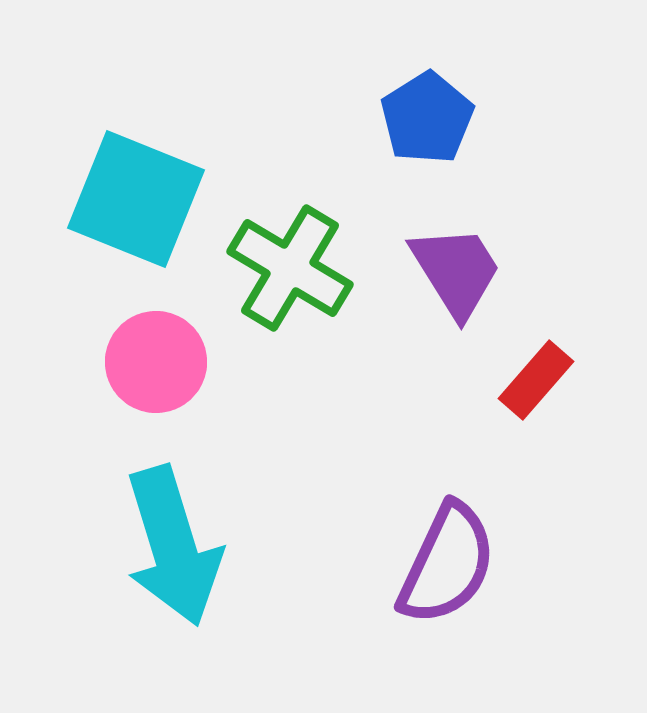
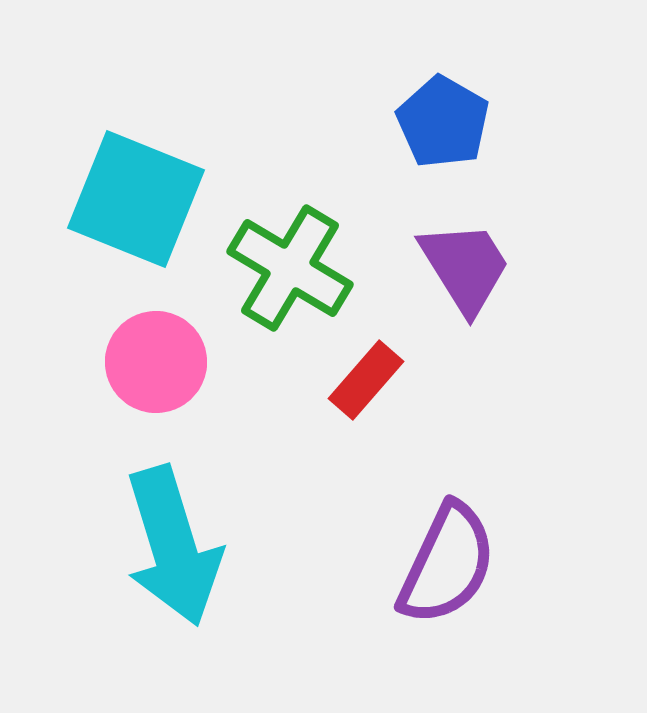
blue pentagon: moved 16 px right, 4 px down; rotated 10 degrees counterclockwise
purple trapezoid: moved 9 px right, 4 px up
red rectangle: moved 170 px left
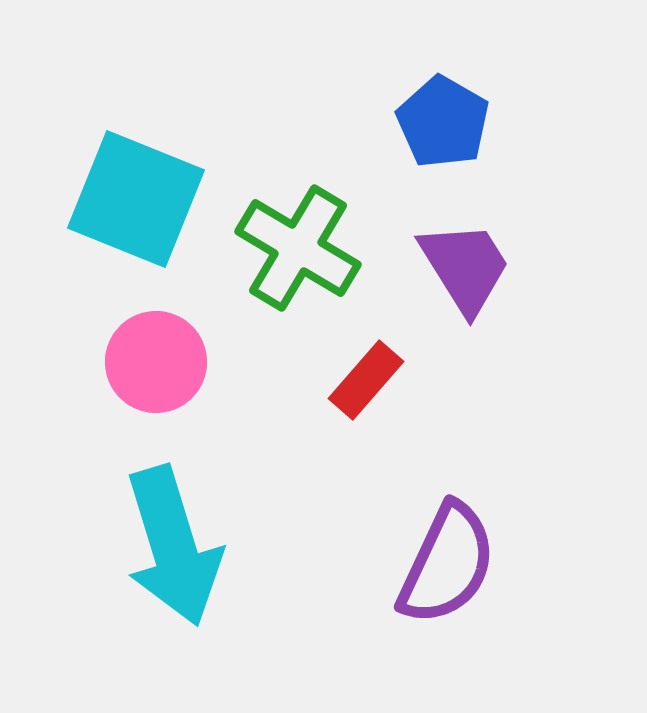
green cross: moved 8 px right, 20 px up
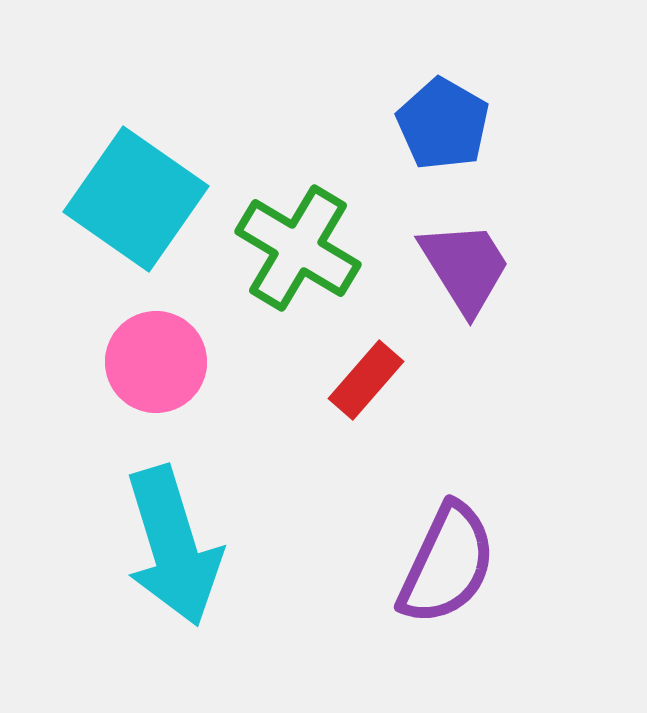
blue pentagon: moved 2 px down
cyan square: rotated 13 degrees clockwise
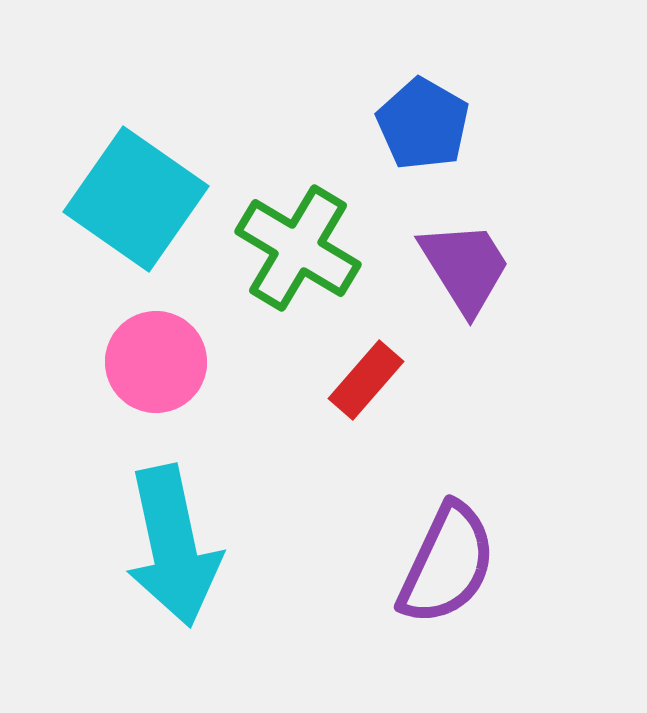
blue pentagon: moved 20 px left
cyan arrow: rotated 5 degrees clockwise
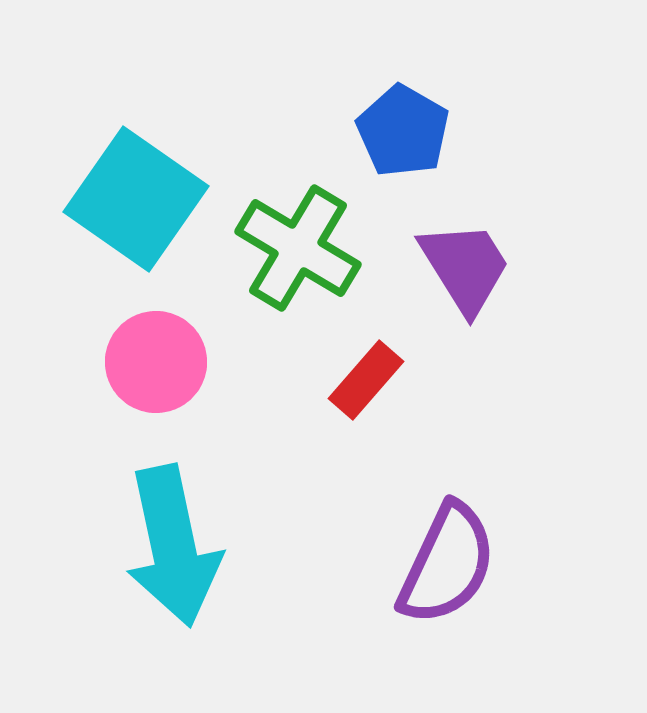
blue pentagon: moved 20 px left, 7 px down
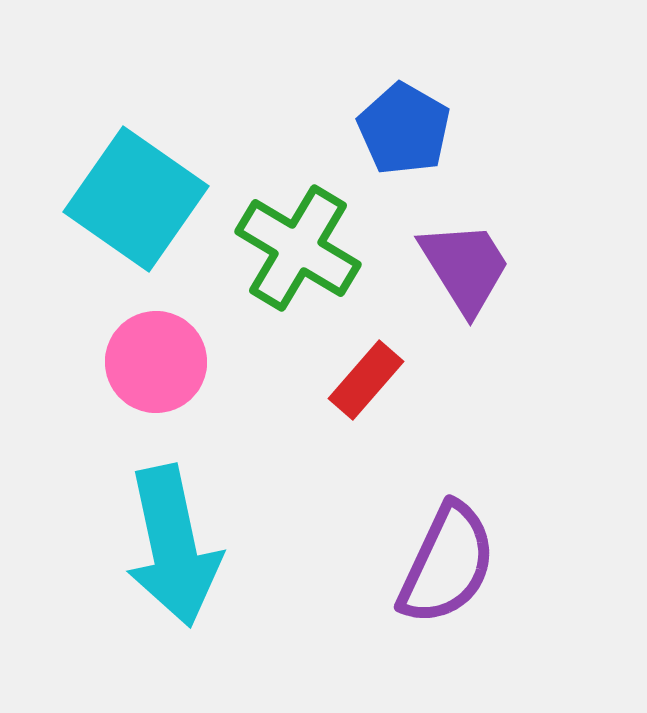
blue pentagon: moved 1 px right, 2 px up
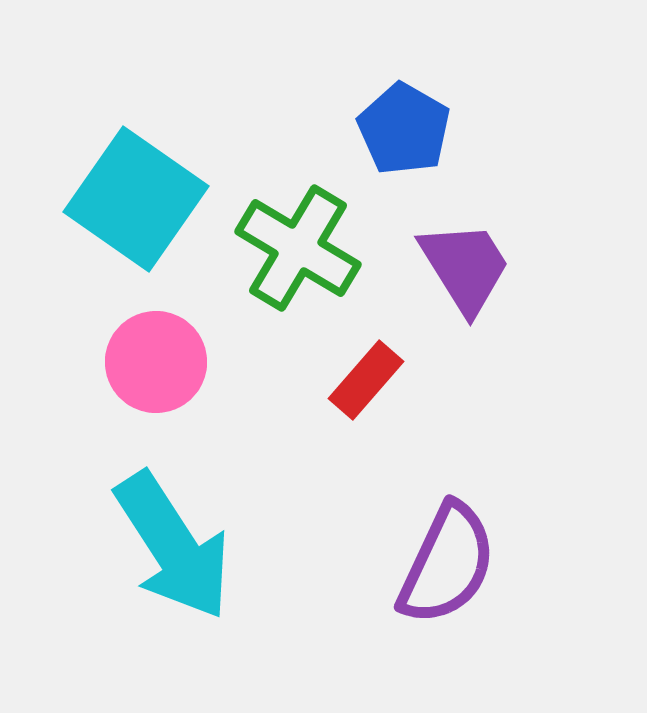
cyan arrow: rotated 21 degrees counterclockwise
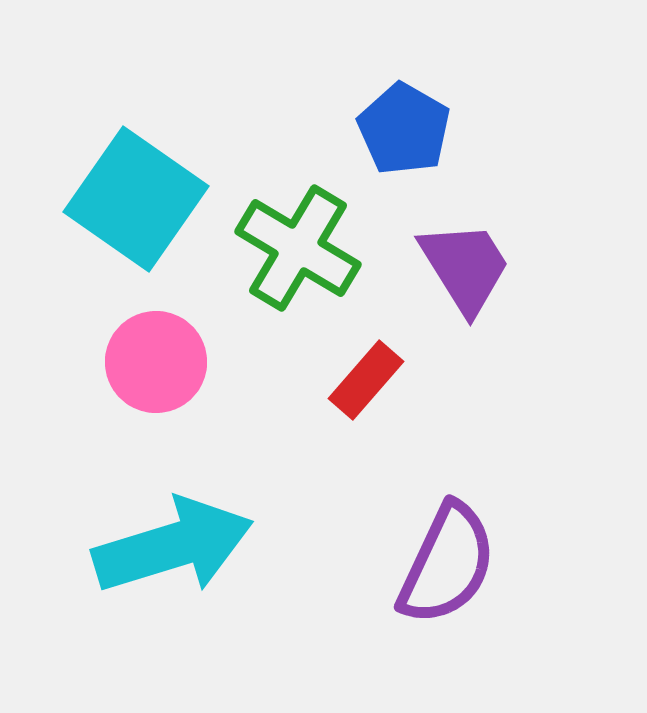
cyan arrow: rotated 74 degrees counterclockwise
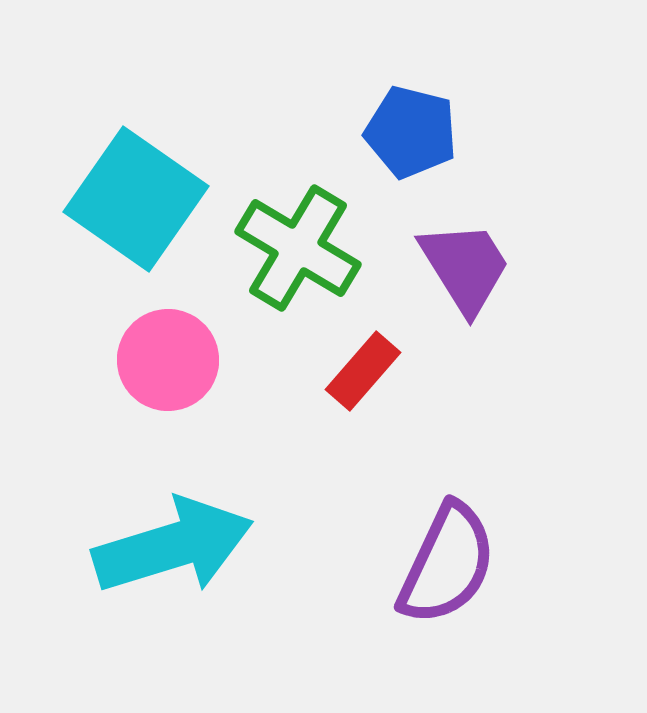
blue pentagon: moved 7 px right, 3 px down; rotated 16 degrees counterclockwise
pink circle: moved 12 px right, 2 px up
red rectangle: moved 3 px left, 9 px up
